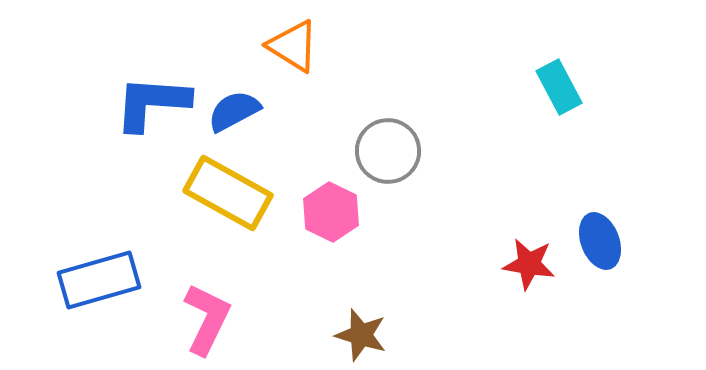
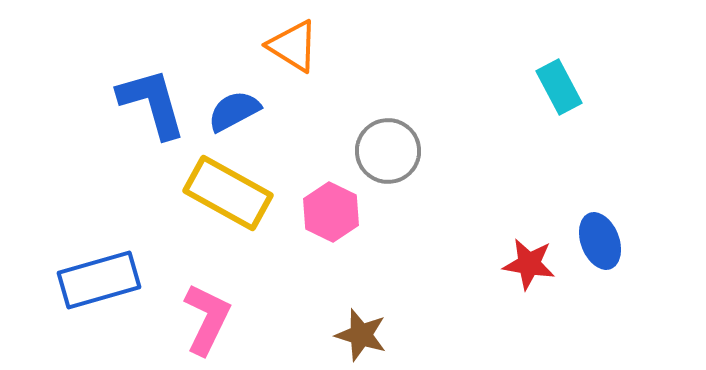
blue L-shape: rotated 70 degrees clockwise
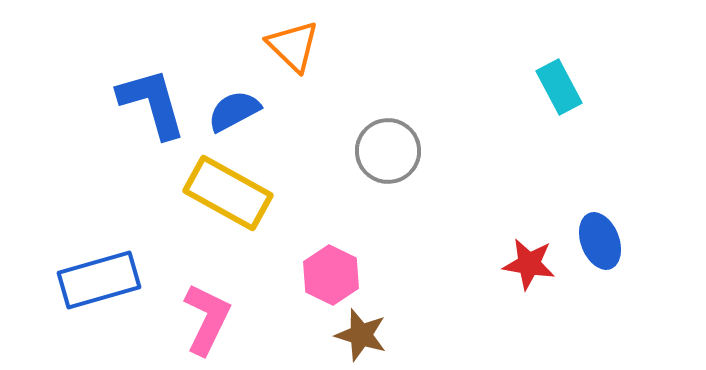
orange triangle: rotated 12 degrees clockwise
pink hexagon: moved 63 px down
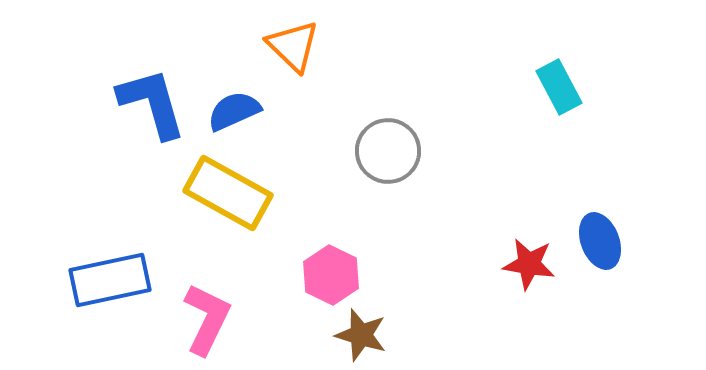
blue semicircle: rotated 4 degrees clockwise
blue rectangle: moved 11 px right; rotated 4 degrees clockwise
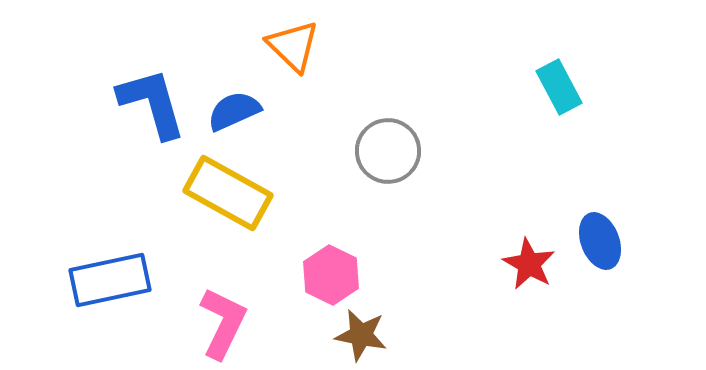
red star: rotated 20 degrees clockwise
pink L-shape: moved 16 px right, 4 px down
brown star: rotated 6 degrees counterclockwise
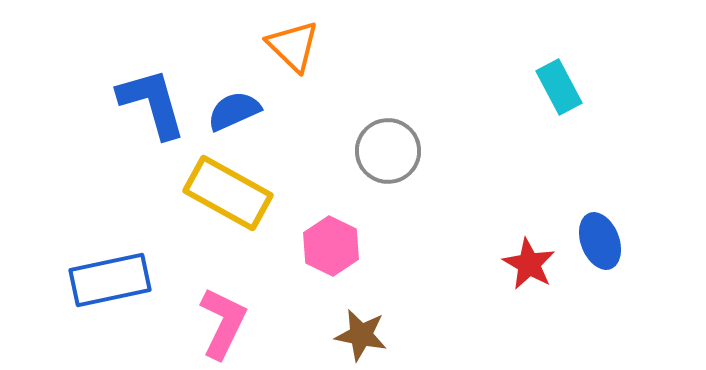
pink hexagon: moved 29 px up
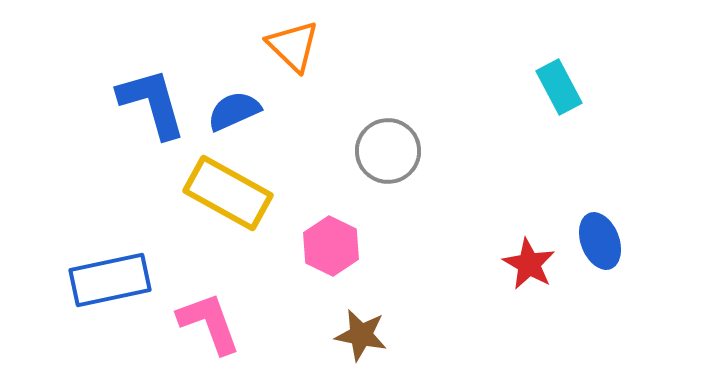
pink L-shape: moved 14 px left; rotated 46 degrees counterclockwise
